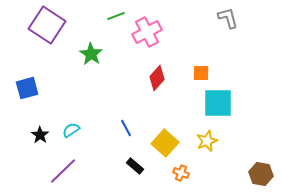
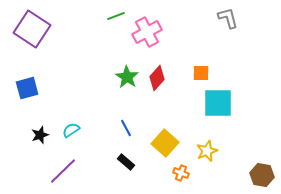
purple square: moved 15 px left, 4 px down
green star: moved 36 px right, 23 px down
black star: rotated 18 degrees clockwise
yellow star: moved 10 px down
black rectangle: moved 9 px left, 4 px up
brown hexagon: moved 1 px right, 1 px down
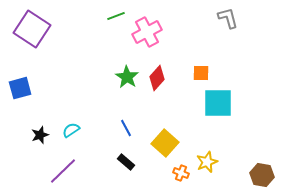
blue square: moved 7 px left
yellow star: moved 11 px down
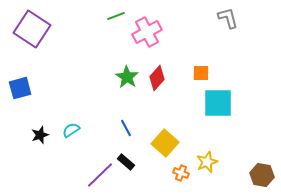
purple line: moved 37 px right, 4 px down
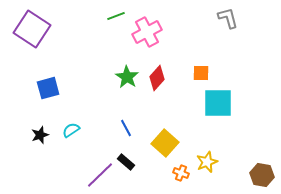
blue square: moved 28 px right
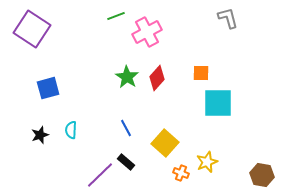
cyan semicircle: rotated 54 degrees counterclockwise
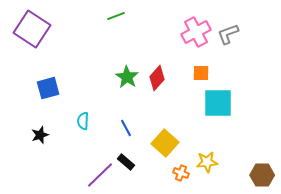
gray L-shape: moved 16 px down; rotated 95 degrees counterclockwise
pink cross: moved 49 px right
cyan semicircle: moved 12 px right, 9 px up
yellow star: rotated 15 degrees clockwise
brown hexagon: rotated 10 degrees counterclockwise
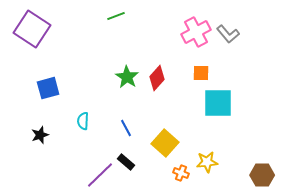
gray L-shape: rotated 110 degrees counterclockwise
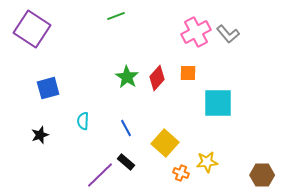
orange square: moved 13 px left
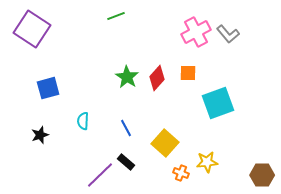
cyan square: rotated 20 degrees counterclockwise
